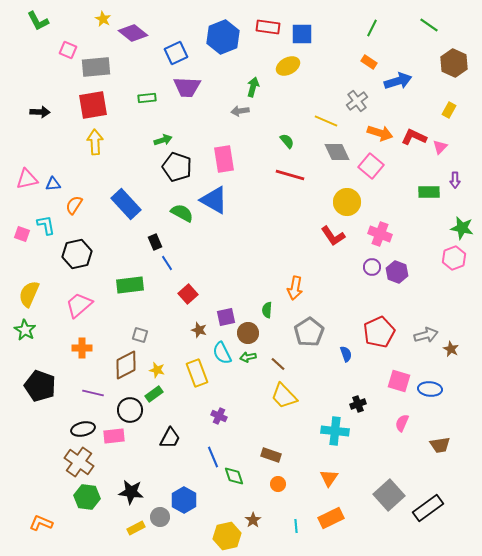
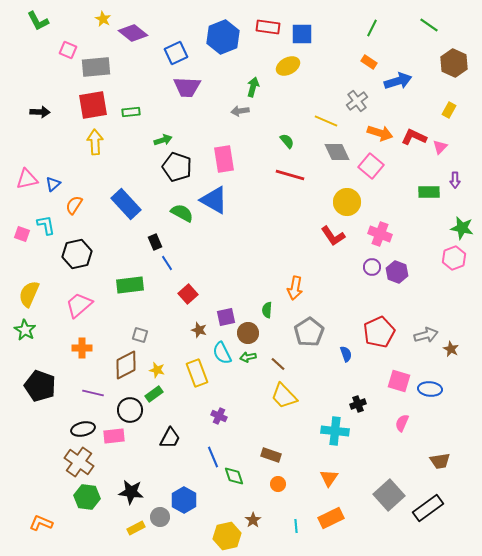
green rectangle at (147, 98): moved 16 px left, 14 px down
blue triangle at (53, 184): rotated 35 degrees counterclockwise
brown trapezoid at (440, 445): moved 16 px down
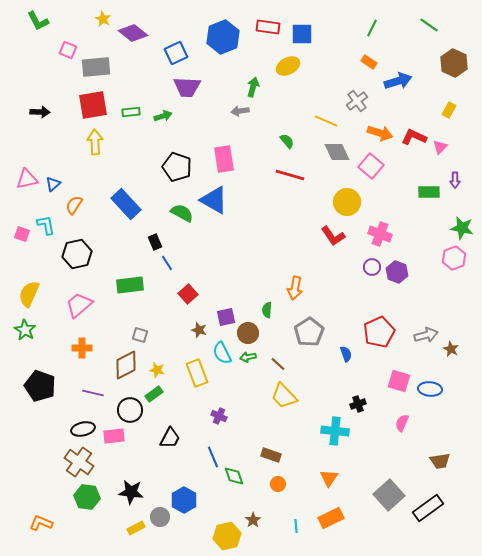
green arrow at (163, 140): moved 24 px up
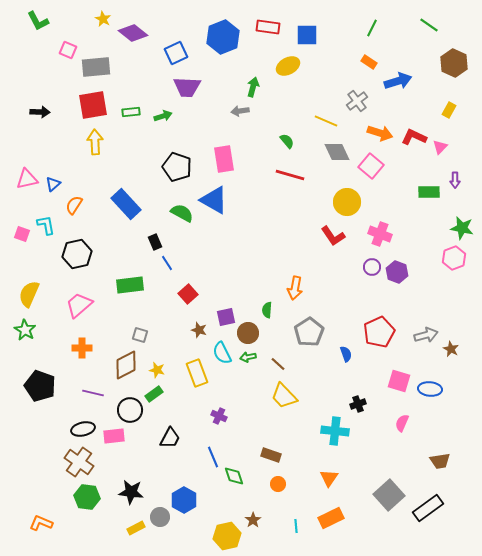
blue square at (302, 34): moved 5 px right, 1 px down
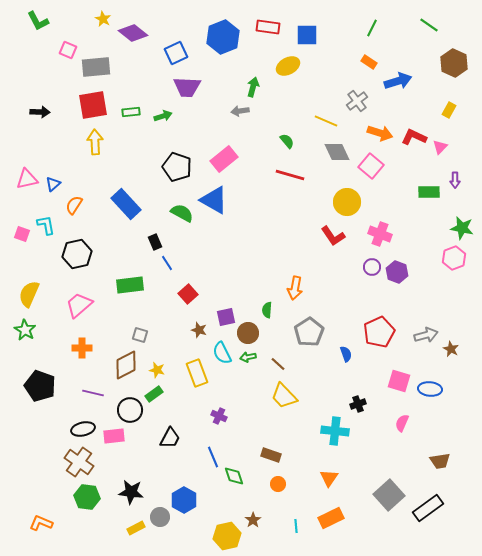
pink rectangle at (224, 159): rotated 60 degrees clockwise
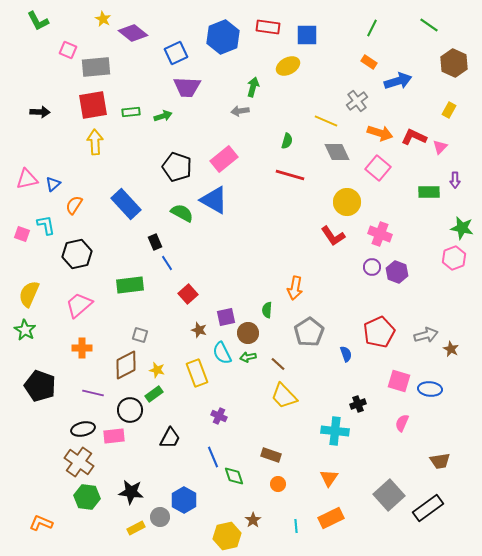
green semicircle at (287, 141): rotated 56 degrees clockwise
pink square at (371, 166): moved 7 px right, 2 px down
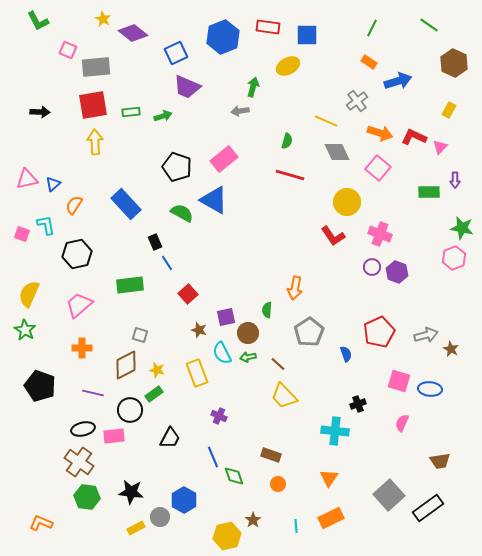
purple trapezoid at (187, 87): rotated 20 degrees clockwise
